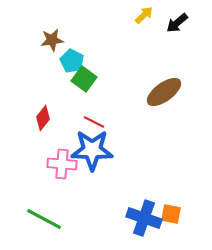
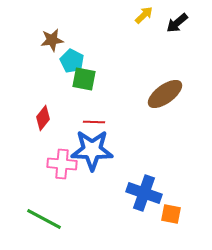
green square: rotated 25 degrees counterclockwise
brown ellipse: moved 1 px right, 2 px down
red line: rotated 25 degrees counterclockwise
blue cross: moved 25 px up
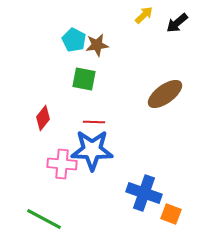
brown star: moved 45 px right, 5 px down
cyan pentagon: moved 2 px right, 21 px up
orange square: rotated 10 degrees clockwise
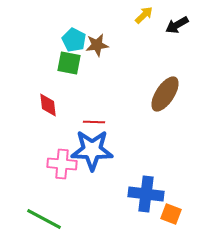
black arrow: moved 2 px down; rotated 10 degrees clockwise
green square: moved 15 px left, 16 px up
brown ellipse: rotated 21 degrees counterclockwise
red diamond: moved 5 px right, 13 px up; rotated 45 degrees counterclockwise
blue cross: moved 2 px right, 1 px down; rotated 12 degrees counterclockwise
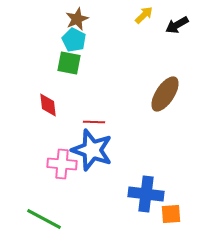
brown star: moved 20 px left, 26 px up; rotated 15 degrees counterclockwise
blue star: rotated 18 degrees clockwise
orange square: rotated 25 degrees counterclockwise
